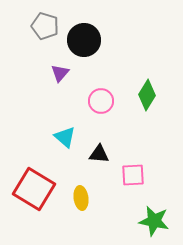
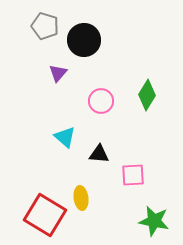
purple triangle: moved 2 px left
red square: moved 11 px right, 26 px down
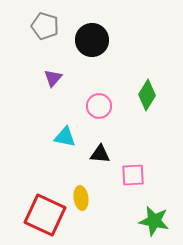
black circle: moved 8 px right
purple triangle: moved 5 px left, 5 px down
pink circle: moved 2 px left, 5 px down
cyan triangle: rotated 30 degrees counterclockwise
black triangle: moved 1 px right
red square: rotated 6 degrees counterclockwise
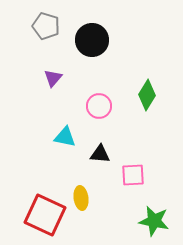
gray pentagon: moved 1 px right
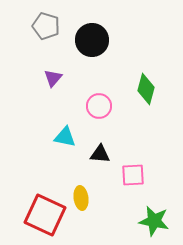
green diamond: moved 1 px left, 6 px up; rotated 16 degrees counterclockwise
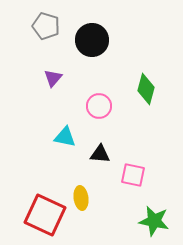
pink square: rotated 15 degrees clockwise
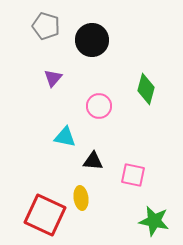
black triangle: moved 7 px left, 7 px down
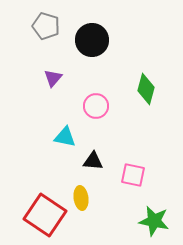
pink circle: moved 3 px left
red square: rotated 9 degrees clockwise
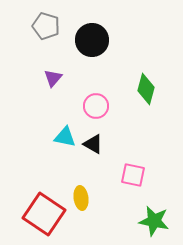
black triangle: moved 17 px up; rotated 25 degrees clockwise
red square: moved 1 px left, 1 px up
